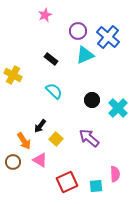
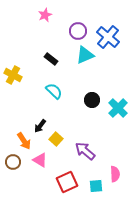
purple arrow: moved 4 px left, 13 px down
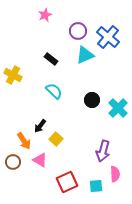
purple arrow: moved 18 px right; rotated 115 degrees counterclockwise
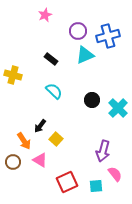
blue cross: moved 1 px up; rotated 35 degrees clockwise
yellow cross: rotated 12 degrees counterclockwise
pink semicircle: rotated 35 degrees counterclockwise
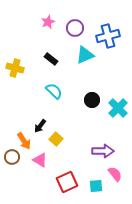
pink star: moved 3 px right, 7 px down
purple circle: moved 3 px left, 3 px up
yellow cross: moved 2 px right, 7 px up
purple arrow: rotated 105 degrees counterclockwise
brown circle: moved 1 px left, 5 px up
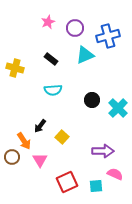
cyan semicircle: moved 1 px left, 1 px up; rotated 132 degrees clockwise
yellow square: moved 6 px right, 2 px up
pink triangle: rotated 28 degrees clockwise
pink semicircle: rotated 28 degrees counterclockwise
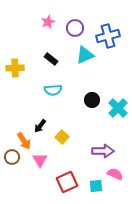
yellow cross: rotated 18 degrees counterclockwise
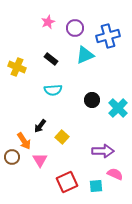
yellow cross: moved 2 px right, 1 px up; rotated 24 degrees clockwise
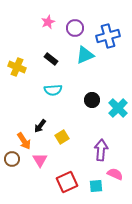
yellow square: rotated 16 degrees clockwise
purple arrow: moved 2 px left, 1 px up; rotated 85 degrees counterclockwise
brown circle: moved 2 px down
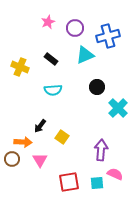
yellow cross: moved 3 px right
black circle: moved 5 px right, 13 px up
yellow square: rotated 24 degrees counterclockwise
orange arrow: moved 1 px left, 1 px down; rotated 54 degrees counterclockwise
red square: moved 2 px right; rotated 15 degrees clockwise
cyan square: moved 1 px right, 3 px up
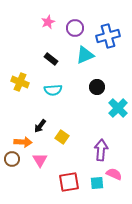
yellow cross: moved 15 px down
pink semicircle: moved 1 px left
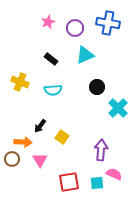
blue cross: moved 13 px up; rotated 25 degrees clockwise
